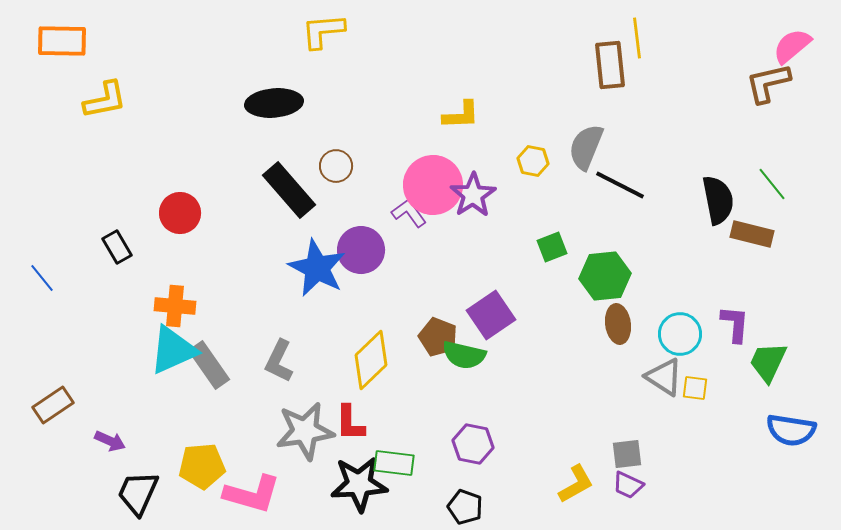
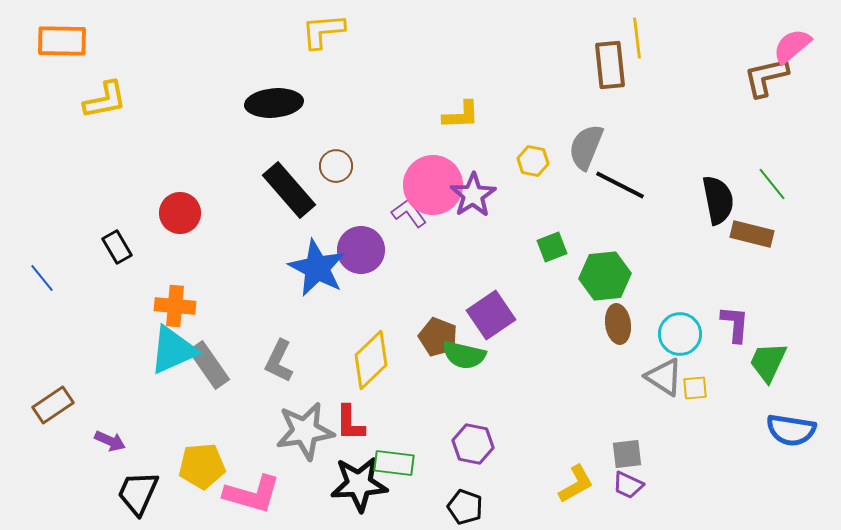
brown L-shape at (768, 83): moved 2 px left, 6 px up
yellow square at (695, 388): rotated 12 degrees counterclockwise
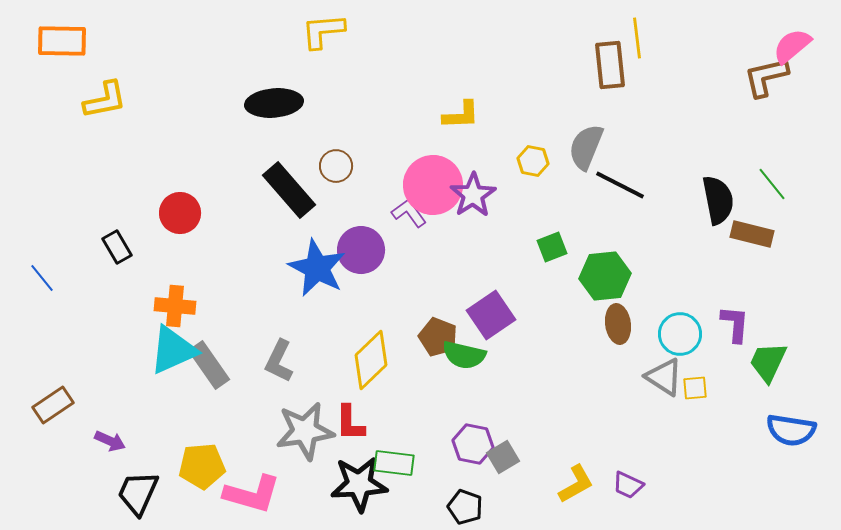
gray square at (627, 454): moved 124 px left, 3 px down; rotated 24 degrees counterclockwise
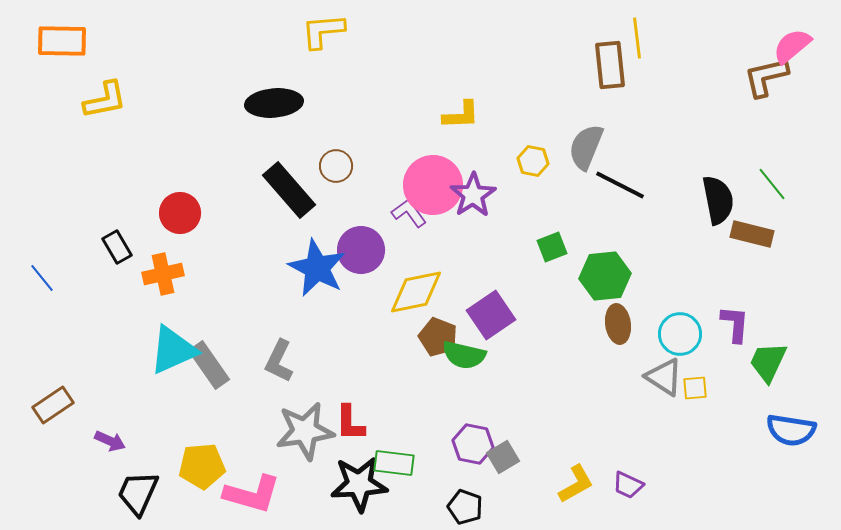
orange cross at (175, 306): moved 12 px left, 32 px up; rotated 18 degrees counterclockwise
yellow diamond at (371, 360): moved 45 px right, 68 px up; rotated 32 degrees clockwise
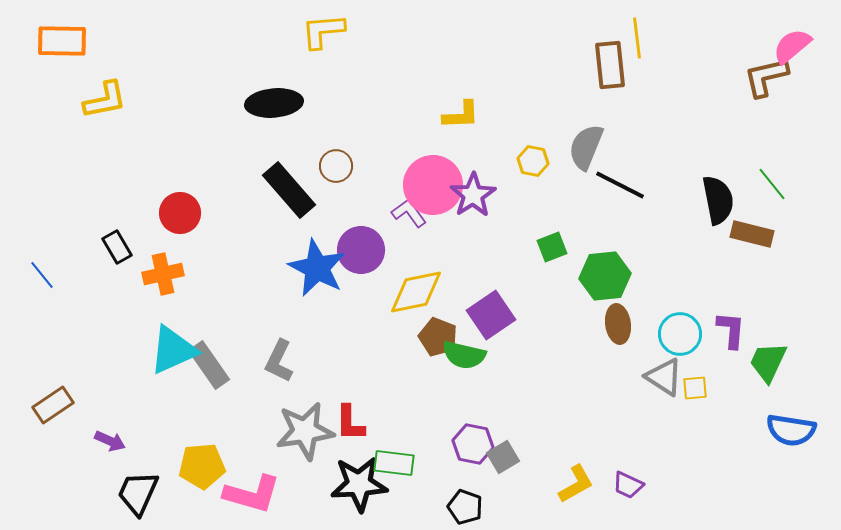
blue line at (42, 278): moved 3 px up
purple L-shape at (735, 324): moved 4 px left, 6 px down
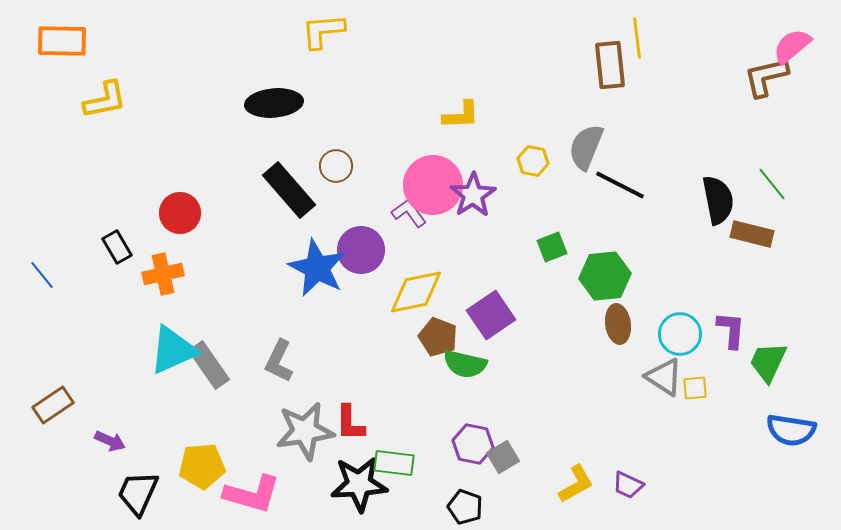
green semicircle at (464, 355): moved 1 px right, 9 px down
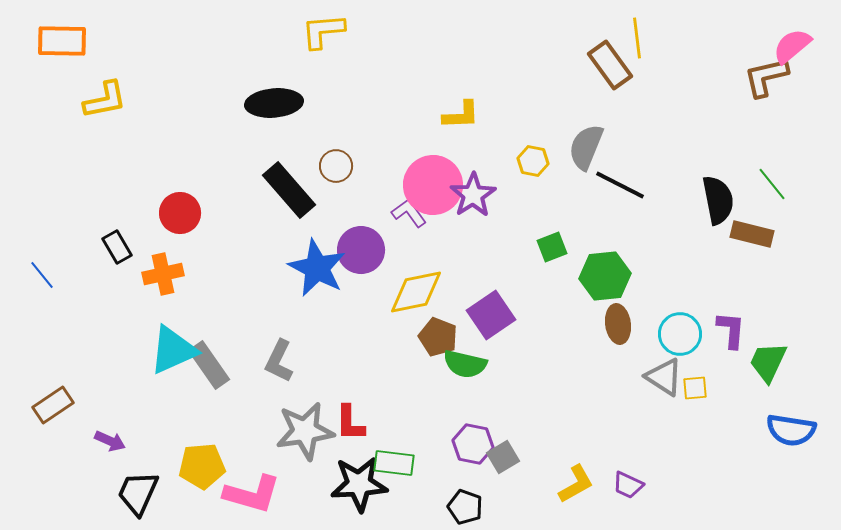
brown rectangle at (610, 65): rotated 30 degrees counterclockwise
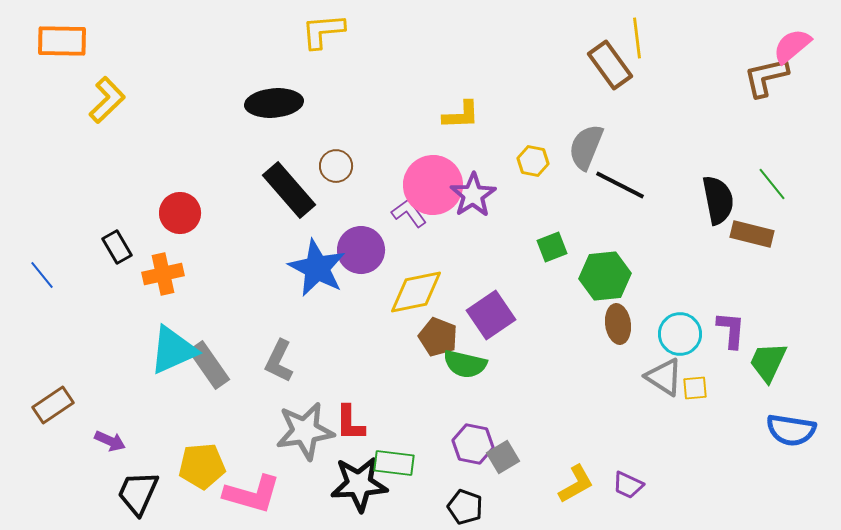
yellow L-shape at (105, 100): moved 2 px right; rotated 33 degrees counterclockwise
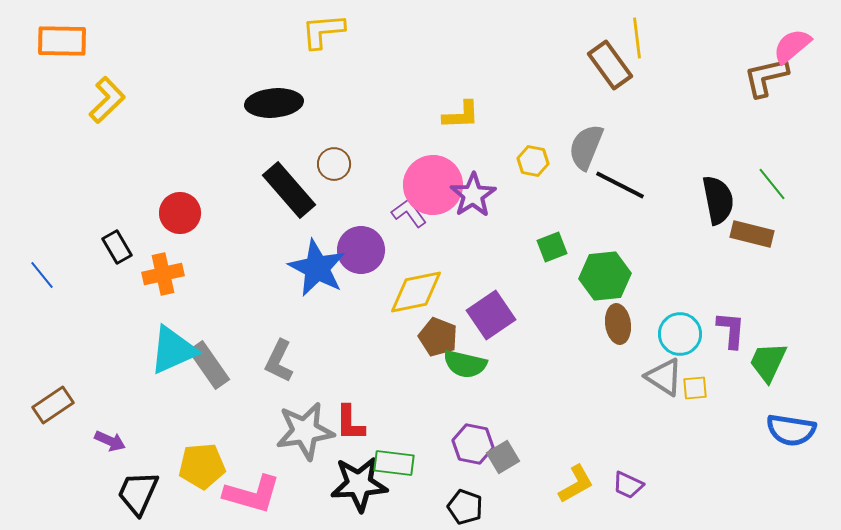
brown circle at (336, 166): moved 2 px left, 2 px up
